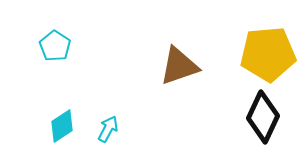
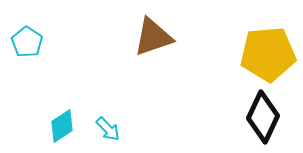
cyan pentagon: moved 28 px left, 4 px up
brown triangle: moved 26 px left, 29 px up
cyan arrow: rotated 108 degrees clockwise
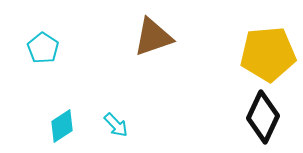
cyan pentagon: moved 16 px right, 6 px down
cyan arrow: moved 8 px right, 4 px up
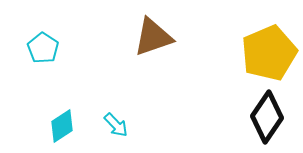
yellow pentagon: moved 1 px right, 1 px up; rotated 18 degrees counterclockwise
black diamond: moved 4 px right; rotated 9 degrees clockwise
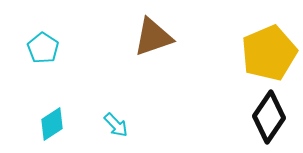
black diamond: moved 2 px right
cyan diamond: moved 10 px left, 2 px up
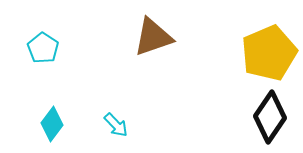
black diamond: moved 1 px right
cyan diamond: rotated 20 degrees counterclockwise
